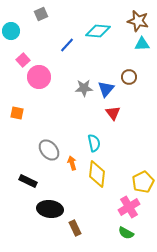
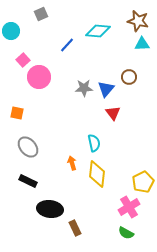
gray ellipse: moved 21 px left, 3 px up
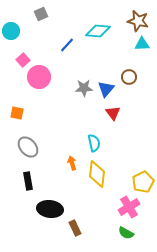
black rectangle: rotated 54 degrees clockwise
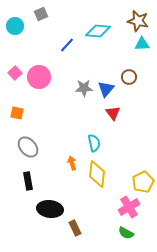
cyan circle: moved 4 px right, 5 px up
pink square: moved 8 px left, 13 px down
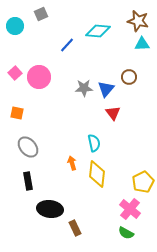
pink cross: moved 1 px right, 2 px down; rotated 20 degrees counterclockwise
